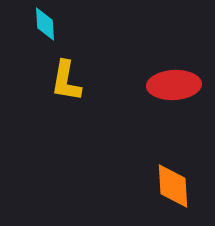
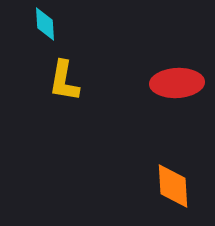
yellow L-shape: moved 2 px left
red ellipse: moved 3 px right, 2 px up
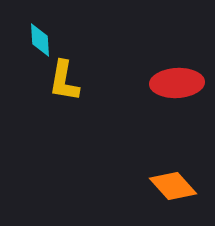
cyan diamond: moved 5 px left, 16 px down
orange diamond: rotated 39 degrees counterclockwise
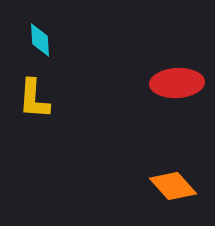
yellow L-shape: moved 30 px left, 18 px down; rotated 6 degrees counterclockwise
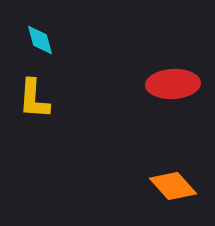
cyan diamond: rotated 12 degrees counterclockwise
red ellipse: moved 4 px left, 1 px down
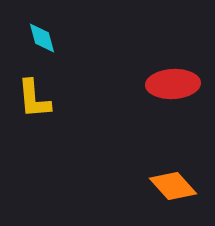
cyan diamond: moved 2 px right, 2 px up
yellow L-shape: rotated 9 degrees counterclockwise
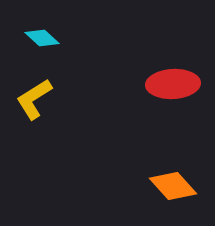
cyan diamond: rotated 32 degrees counterclockwise
yellow L-shape: rotated 63 degrees clockwise
